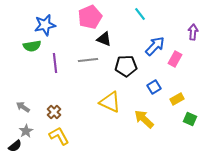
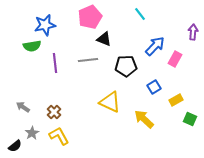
yellow rectangle: moved 1 px left, 1 px down
gray star: moved 6 px right, 2 px down
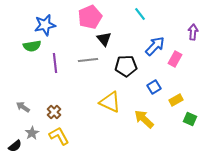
black triangle: rotated 28 degrees clockwise
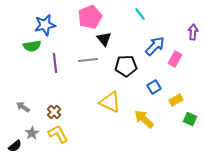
yellow L-shape: moved 1 px left, 2 px up
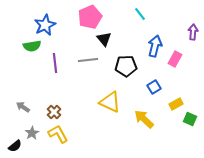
blue star: rotated 15 degrees counterclockwise
blue arrow: rotated 30 degrees counterclockwise
yellow rectangle: moved 4 px down
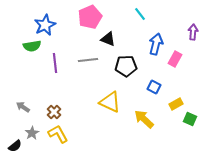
black triangle: moved 4 px right; rotated 28 degrees counterclockwise
blue arrow: moved 1 px right, 2 px up
blue square: rotated 32 degrees counterclockwise
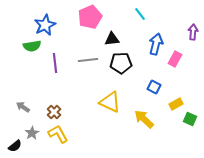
black triangle: moved 4 px right; rotated 28 degrees counterclockwise
black pentagon: moved 5 px left, 3 px up
